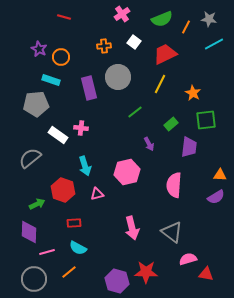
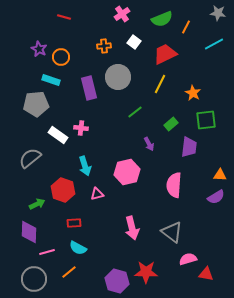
gray star at (209, 19): moved 9 px right, 6 px up
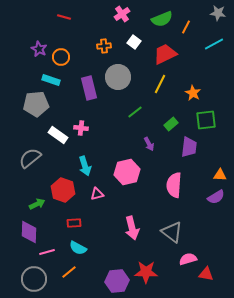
purple hexagon at (117, 281): rotated 20 degrees counterclockwise
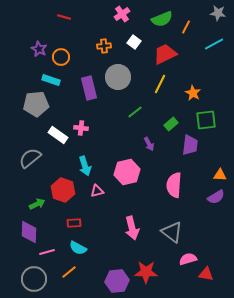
purple trapezoid at (189, 147): moved 1 px right, 2 px up
pink triangle at (97, 194): moved 3 px up
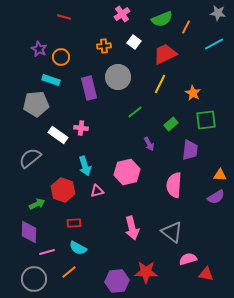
purple trapezoid at (190, 145): moved 5 px down
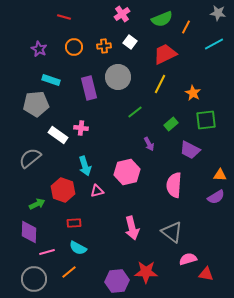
white square at (134, 42): moved 4 px left
orange circle at (61, 57): moved 13 px right, 10 px up
purple trapezoid at (190, 150): rotated 110 degrees clockwise
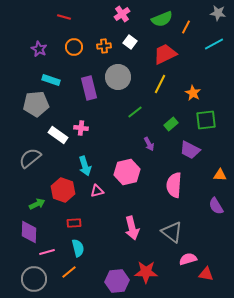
purple semicircle at (216, 197): moved 9 px down; rotated 90 degrees clockwise
cyan semicircle at (78, 248): rotated 132 degrees counterclockwise
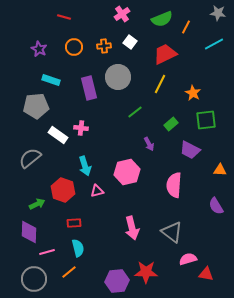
gray pentagon at (36, 104): moved 2 px down
orange triangle at (220, 175): moved 5 px up
